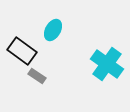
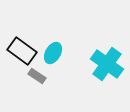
cyan ellipse: moved 23 px down
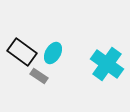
black rectangle: moved 1 px down
gray rectangle: moved 2 px right
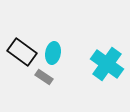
cyan ellipse: rotated 20 degrees counterclockwise
gray rectangle: moved 5 px right, 1 px down
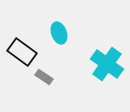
cyan ellipse: moved 6 px right, 20 px up; rotated 30 degrees counterclockwise
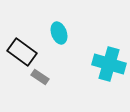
cyan cross: moved 2 px right; rotated 20 degrees counterclockwise
gray rectangle: moved 4 px left
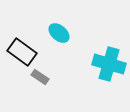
cyan ellipse: rotated 30 degrees counterclockwise
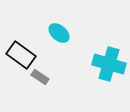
black rectangle: moved 1 px left, 3 px down
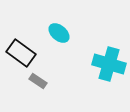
black rectangle: moved 2 px up
gray rectangle: moved 2 px left, 4 px down
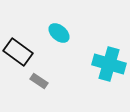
black rectangle: moved 3 px left, 1 px up
gray rectangle: moved 1 px right
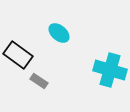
black rectangle: moved 3 px down
cyan cross: moved 1 px right, 6 px down
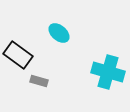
cyan cross: moved 2 px left, 2 px down
gray rectangle: rotated 18 degrees counterclockwise
